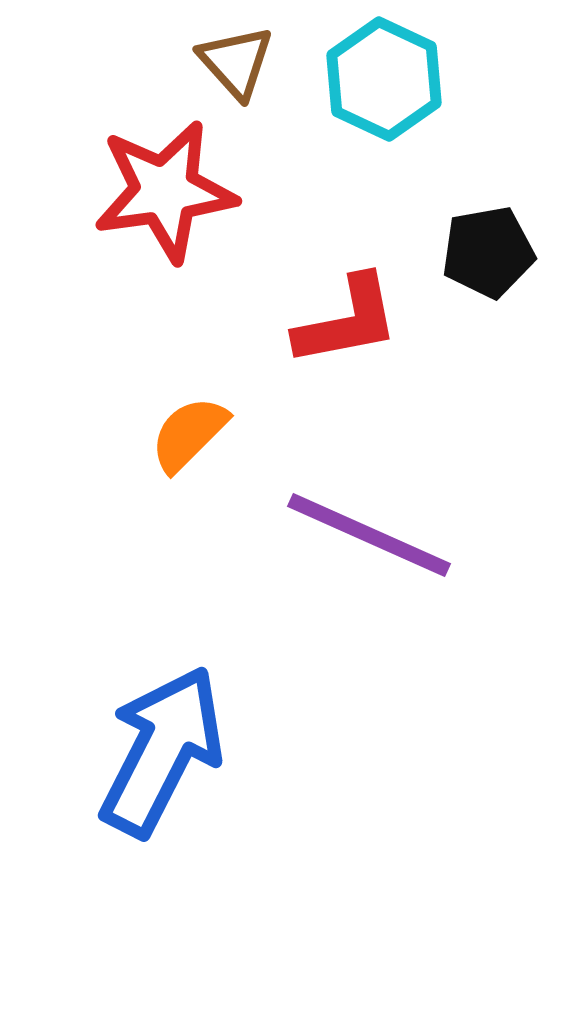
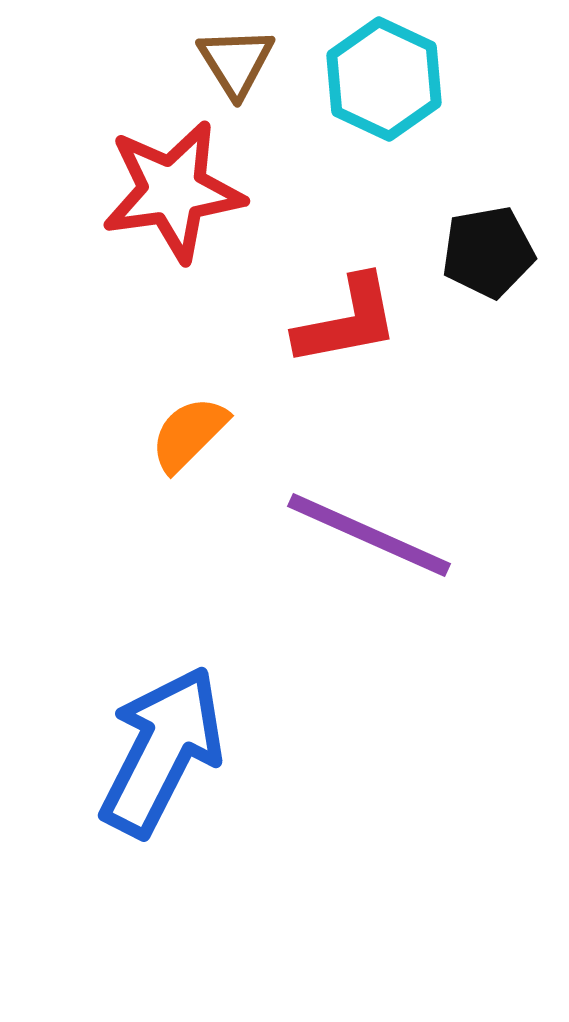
brown triangle: rotated 10 degrees clockwise
red star: moved 8 px right
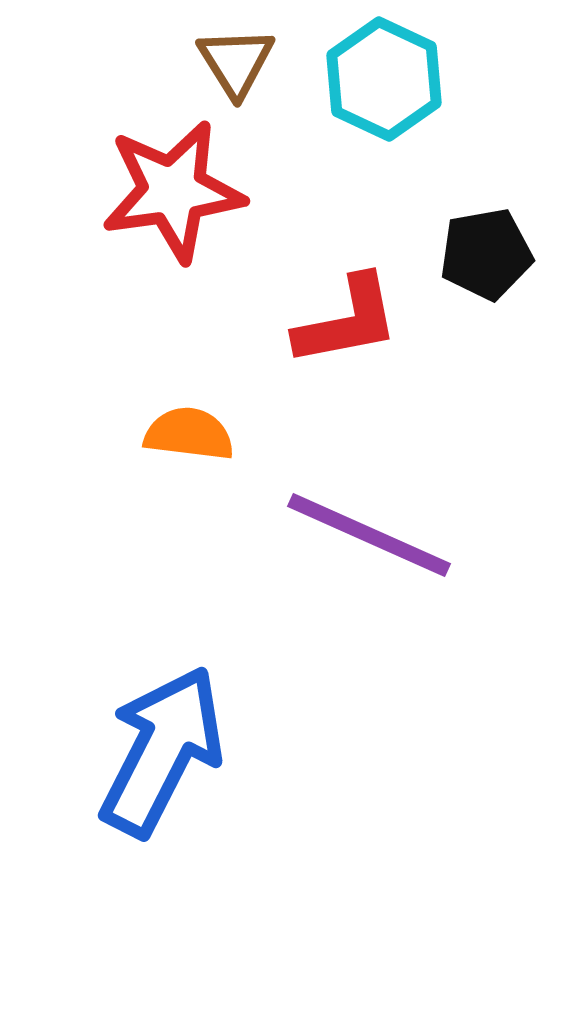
black pentagon: moved 2 px left, 2 px down
orange semicircle: rotated 52 degrees clockwise
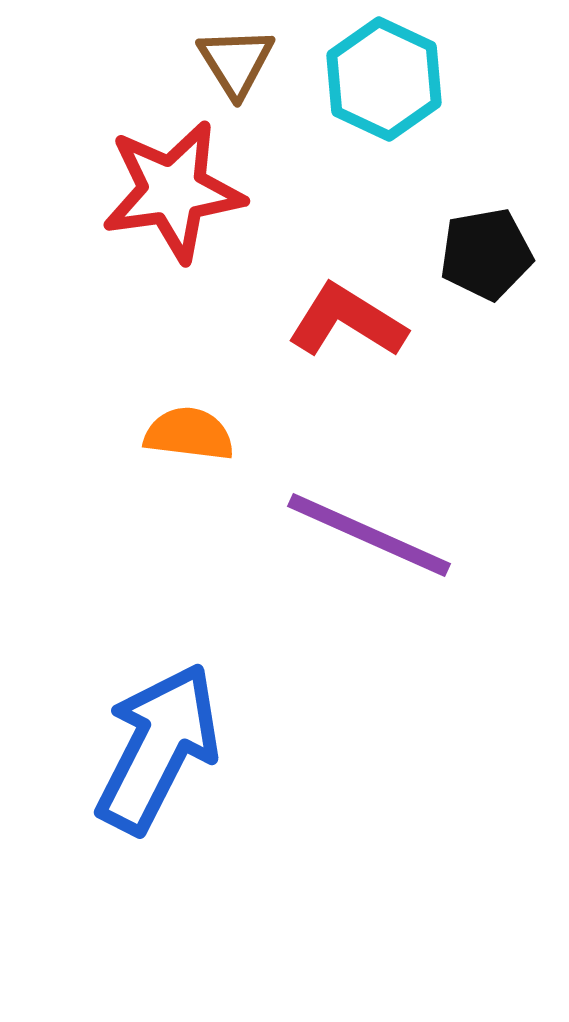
red L-shape: rotated 137 degrees counterclockwise
blue arrow: moved 4 px left, 3 px up
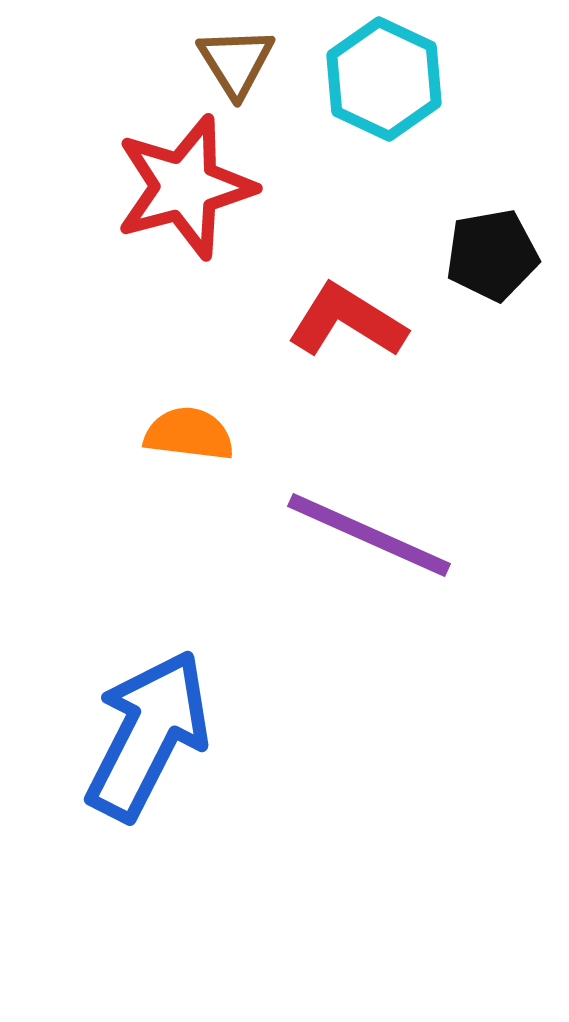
red star: moved 12 px right, 4 px up; rotated 7 degrees counterclockwise
black pentagon: moved 6 px right, 1 px down
blue arrow: moved 10 px left, 13 px up
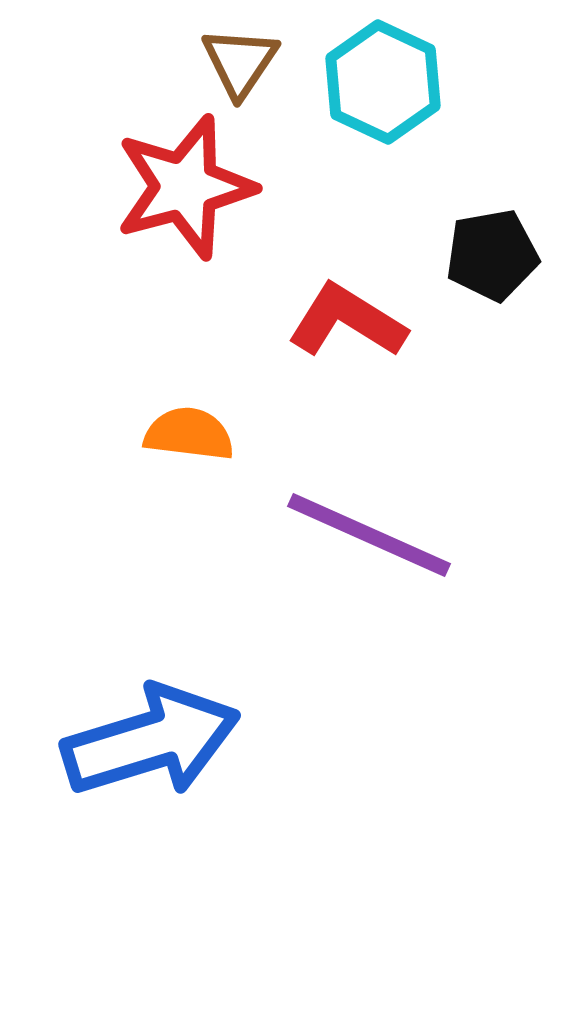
brown triangle: moved 4 px right; rotated 6 degrees clockwise
cyan hexagon: moved 1 px left, 3 px down
blue arrow: moved 3 px right, 6 px down; rotated 46 degrees clockwise
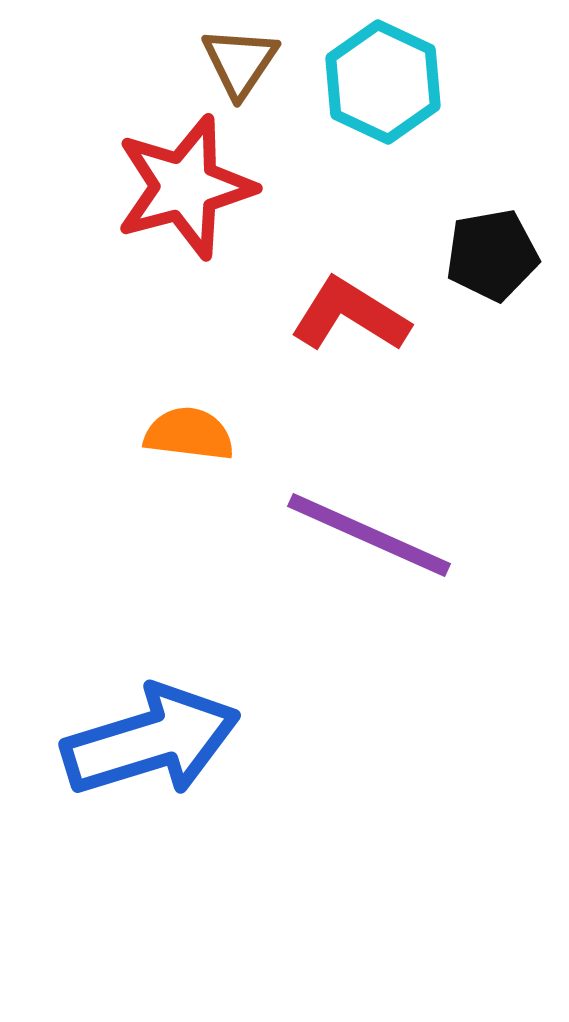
red L-shape: moved 3 px right, 6 px up
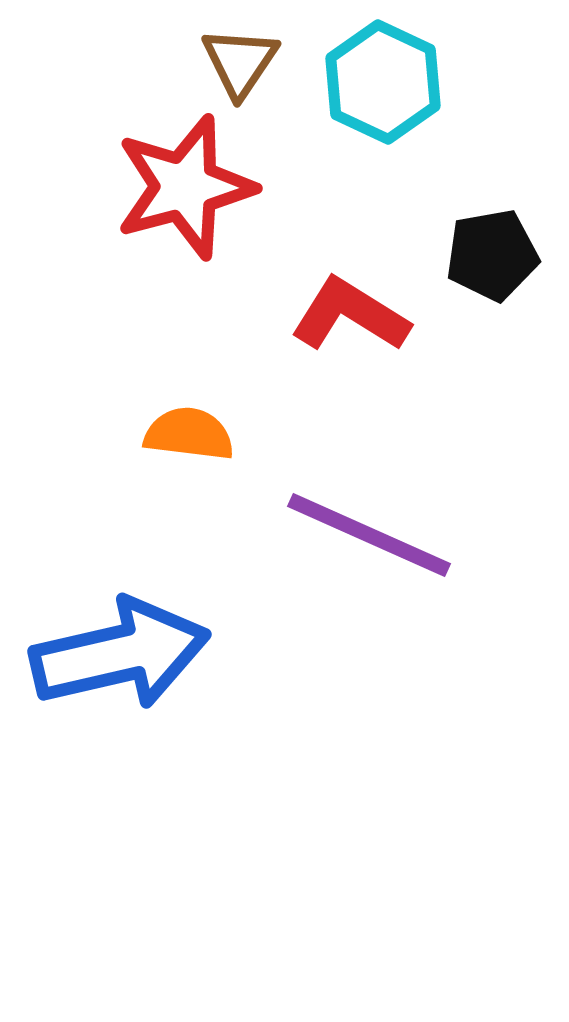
blue arrow: moved 31 px left, 87 px up; rotated 4 degrees clockwise
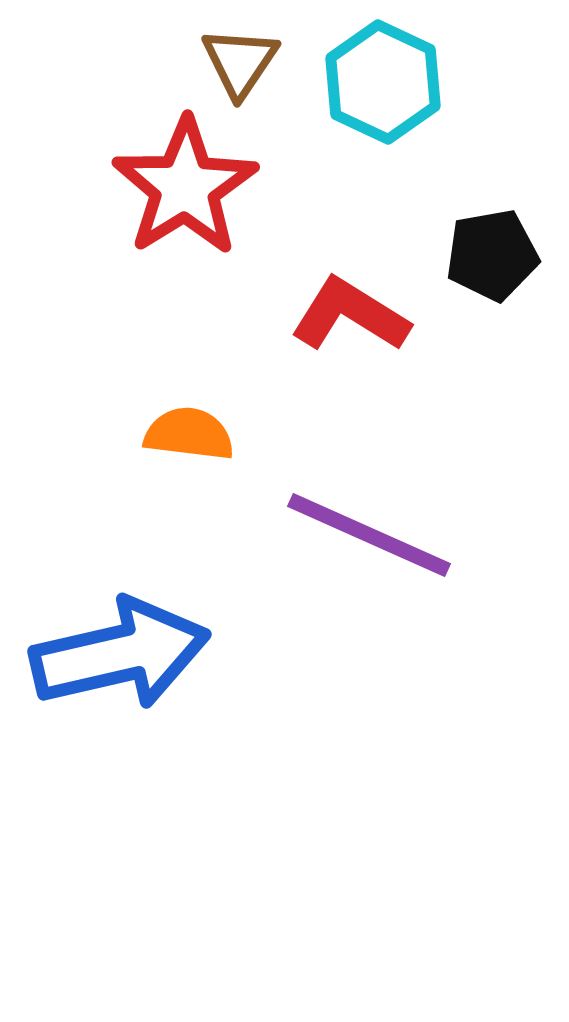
red star: rotated 17 degrees counterclockwise
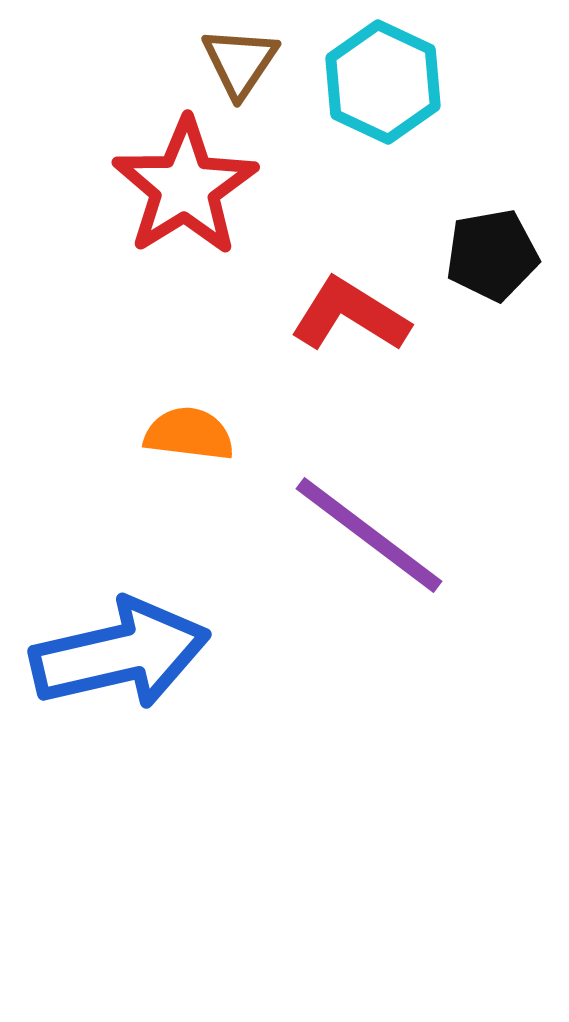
purple line: rotated 13 degrees clockwise
